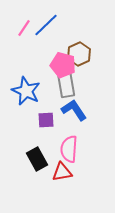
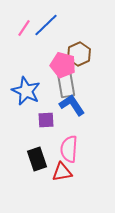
blue L-shape: moved 2 px left, 5 px up
black rectangle: rotated 10 degrees clockwise
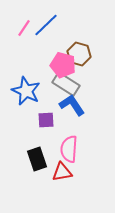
brown hexagon: rotated 20 degrees counterclockwise
gray rectangle: rotated 48 degrees counterclockwise
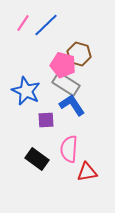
pink line: moved 1 px left, 5 px up
black rectangle: rotated 35 degrees counterclockwise
red triangle: moved 25 px right
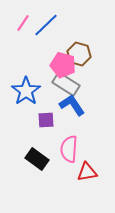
blue star: rotated 12 degrees clockwise
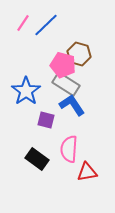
purple square: rotated 18 degrees clockwise
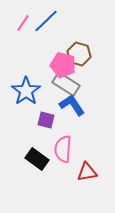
blue line: moved 4 px up
pink semicircle: moved 6 px left
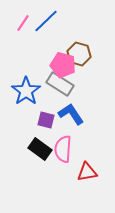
gray rectangle: moved 6 px left
blue L-shape: moved 1 px left, 9 px down
black rectangle: moved 3 px right, 10 px up
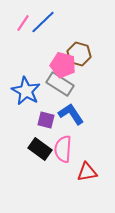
blue line: moved 3 px left, 1 px down
blue star: rotated 8 degrees counterclockwise
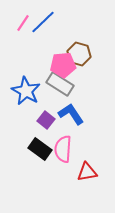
pink pentagon: rotated 20 degrees counterclockwise
purple square: rotated 24 degrees clockwise
